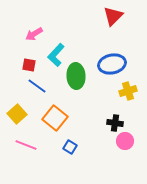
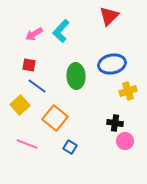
red triangle: moved 4 px left
cyan L-shape: moved 5 px right, 24 px up
yellow square: moved 3 px right, 9 px up
pink line: moved 1 px right, 1 px up
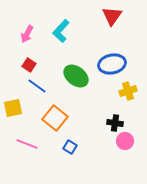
red triangle: moved 3 px right; rotated 10 degrees counterclockwise
pink arrow: moved 7 px left; rotated 30 degrees counterclockwise
red square: rotated 24 degrees clockwise
green ellipse: rotated 50 degrees counterclockwise
yellow square: moved 7 px left, 3 px down; rotated 30 degrees clockwise
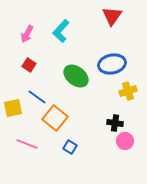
blue line: moved 11 px down
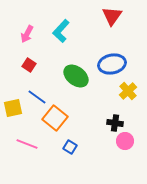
yellow cross: rotated 24 degrees counterclockwise
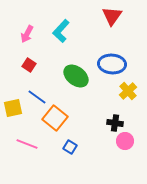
blue ellipse: rotated 16 degrees clockwise
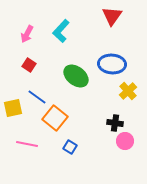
pink line: rotated 10 degrees counterclockwise
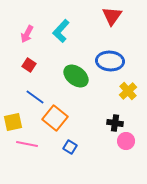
blue ellipse: moved 2 px left, 3 px up
blue line: moved 2 px left
yellow square: moved 14 px down
pink circle: moved 1 px right
